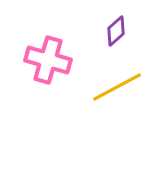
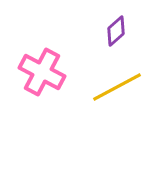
pink cross: moved 6 px left, 12 px down; rotated 12 degrees clockwise
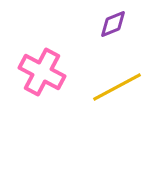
purple diamond: moved 3 px left, 7 px up; rotated 20 degrees clockwise
